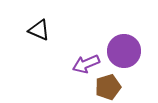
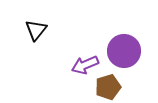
black triangle: moved 3 px left; rotated 45 degrees clockwise
purple arrow: moved 1 px left, 1 px down
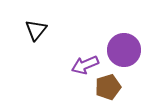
purple circle: moved 1 px up
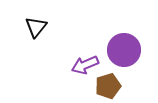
black triangle: moved 3 px up
brown pentagon: moved 1 px up
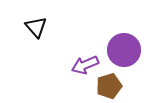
black triangle: rotated 20 degrees counterclockwise
brown pentagon: moved 1 px right
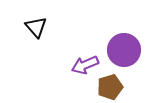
brown pentagon: moved 1 px right, 1 px down
